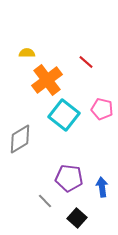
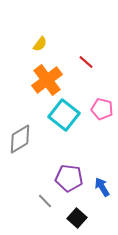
yellow semicircle: moved 13 px right, 9 px up; rotated 126 degrees clockwise
blue arrow: rotated 24 degrees counterclockwise
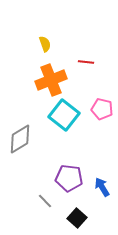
yellow semicircle: moved 5 px right; rotated 56 degrees counterclockwise
red line: rotated 35 degrees counterclockwise
orange cross: moved 4 px right; rotated 16 degrees clockwise
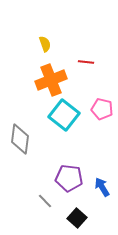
gray diamond: rotated 52 degrees counterclockwise
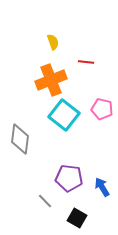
yellow semicircle: moved 8 px right, 2 px up
black square: rotated 12 degrees counterclockwise
